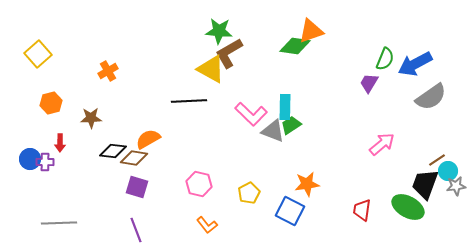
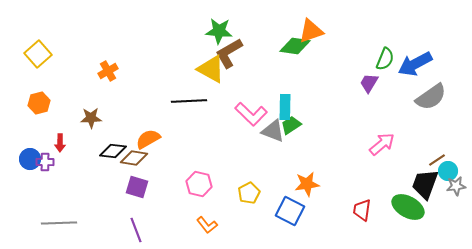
orange hexagon: moved 12 px left
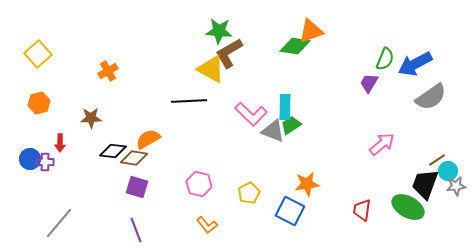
gray line: rotated 48 degrees counterclockwise
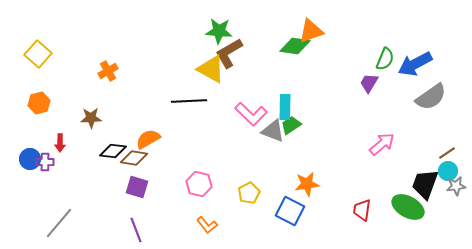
yellow square: rotated 8 degrees counterclockwise
brown line: moved 10 px right, 7 px up
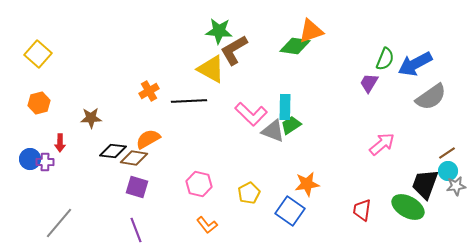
brown L-shape: moved 5 px right, 3 px up
orange cross: moved 41 px right, 20 px down
blue square: rotated 8 degrees clockwise
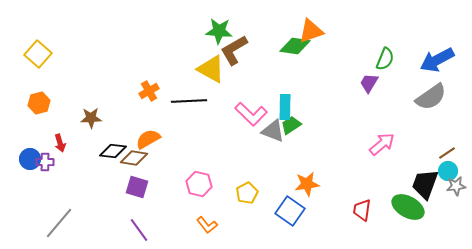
blue arrow: moved 22 px right, 4 px up
red arrow: rotated 18 degrees counterclockwise
yellow pentagon: moved 2 px left
purple line: moved 3 px right; rotated 15 degrees counterclockwise
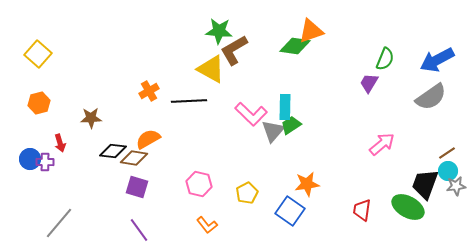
gray triangle: rotated 50 degrees clockwise
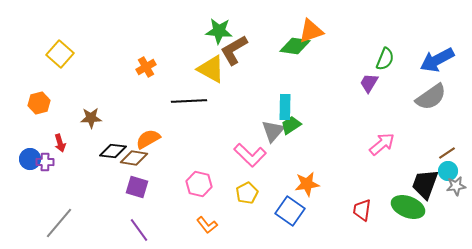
yellow square: moved 22 px right
orange cross: moved 3 px left, 24 px up
pink L-shape: moved 1 px left, 41 px down
green ellipse: rotated 8 degrees counterclockwise
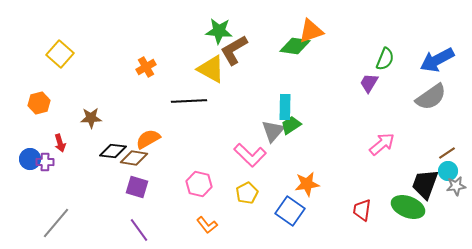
gray line: moved 3 px left
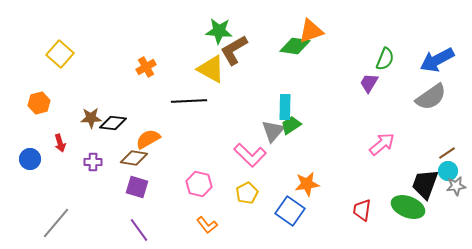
black diamond: moved 28 px up
purple cross: moved 48 px right
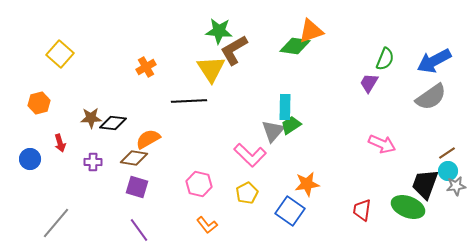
blue arrow: moved 3 px left, 1 px down
yellow triangle: rotated 28 degrees clockwise
pink arrow: rotated 64 degrees clockwise
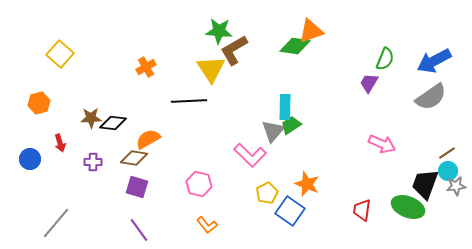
orange star: rotated 30 degrees clockwise
yellow pentagon: moved 20 px right
